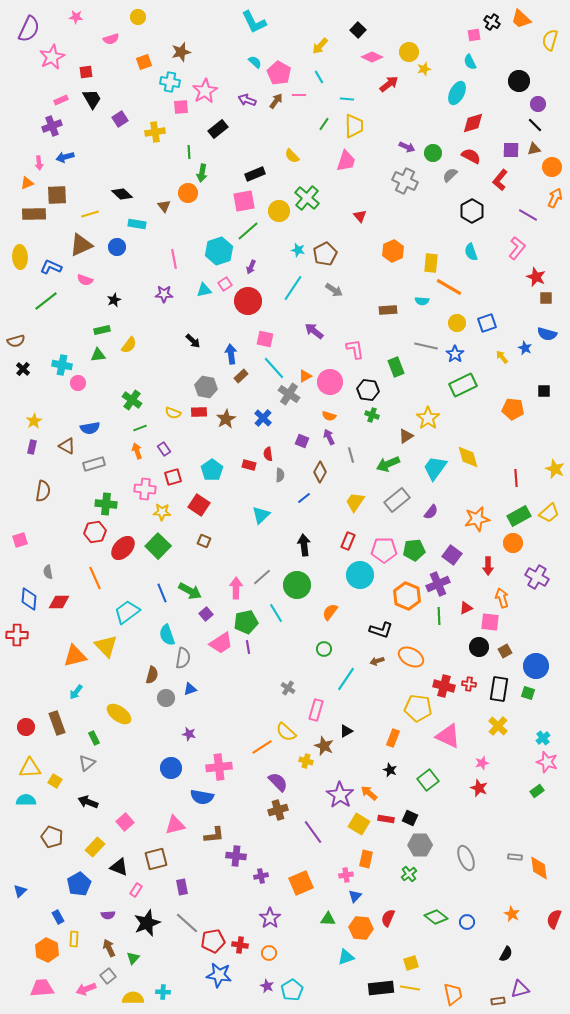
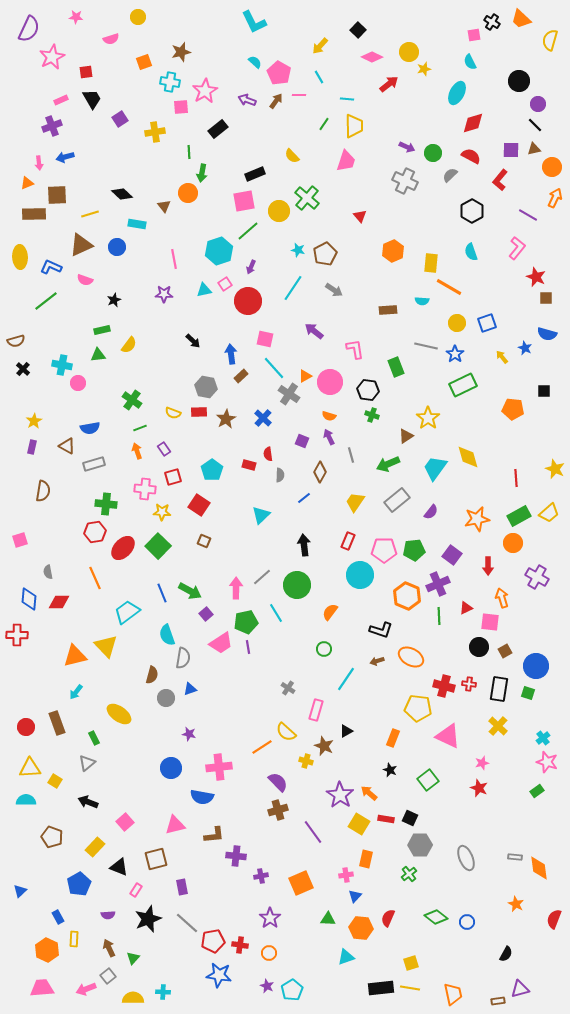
orange star at (512, 914): moved 4 px right, 10 px up
black star at (147, 923): moved 1 px right, 4 px up
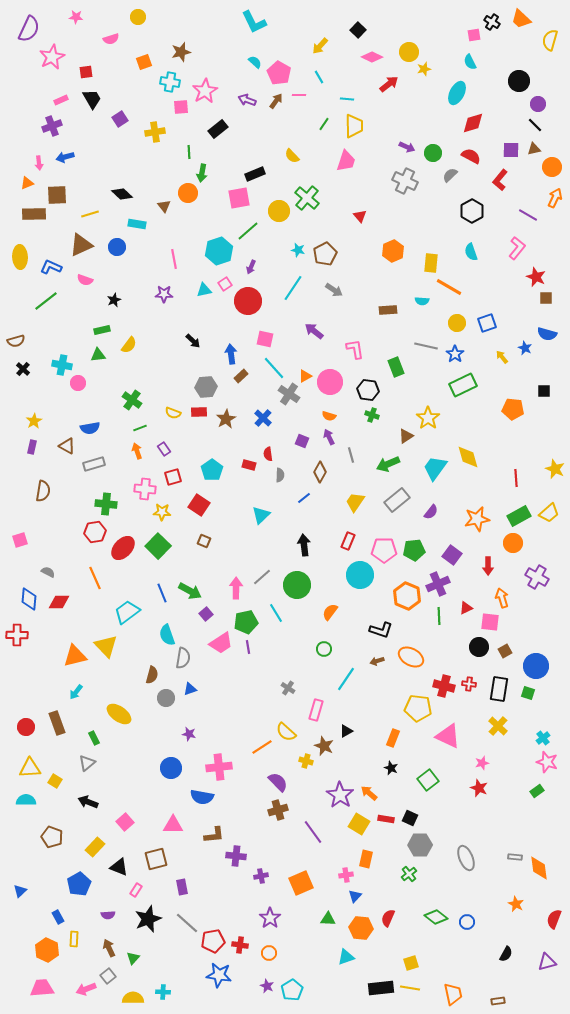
pink square at (244, 201): moved 5 px left, 3 px up
gray hexagon at (206, 387): rotated 15 degrees counterclockwise
gray semicircle at (48, 572): rotated 128 degrees clockwise
black star at (390, 770): moved 1 px right, 2 px up
pink triangle at (175, 825): moved 2 px left; rotated 15 degrees clockwise
purple triangle at (520, 989): moved 27 px right, 27 px up
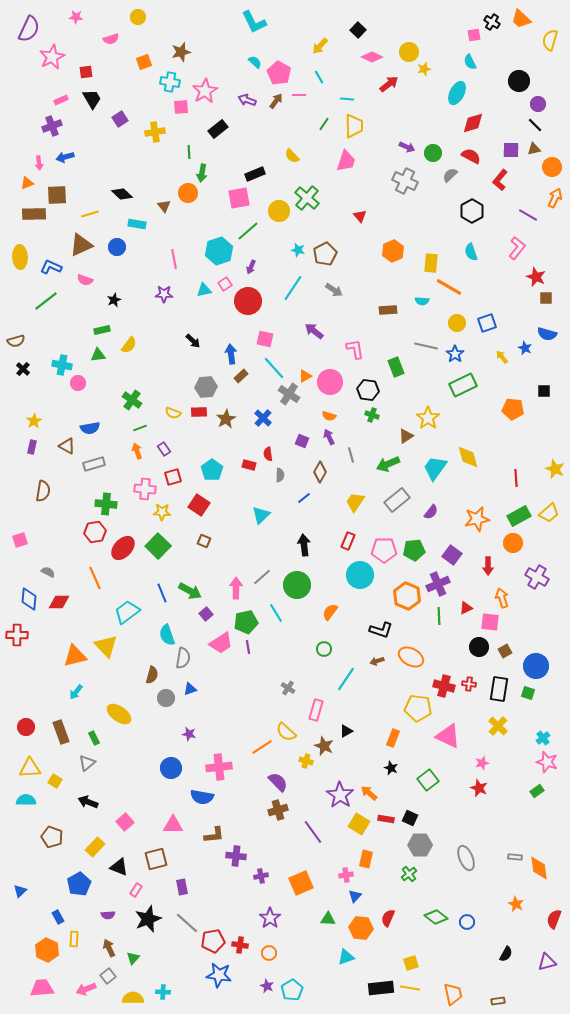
brown rectangle at (57, 723): moved 4 px right, 9 px down
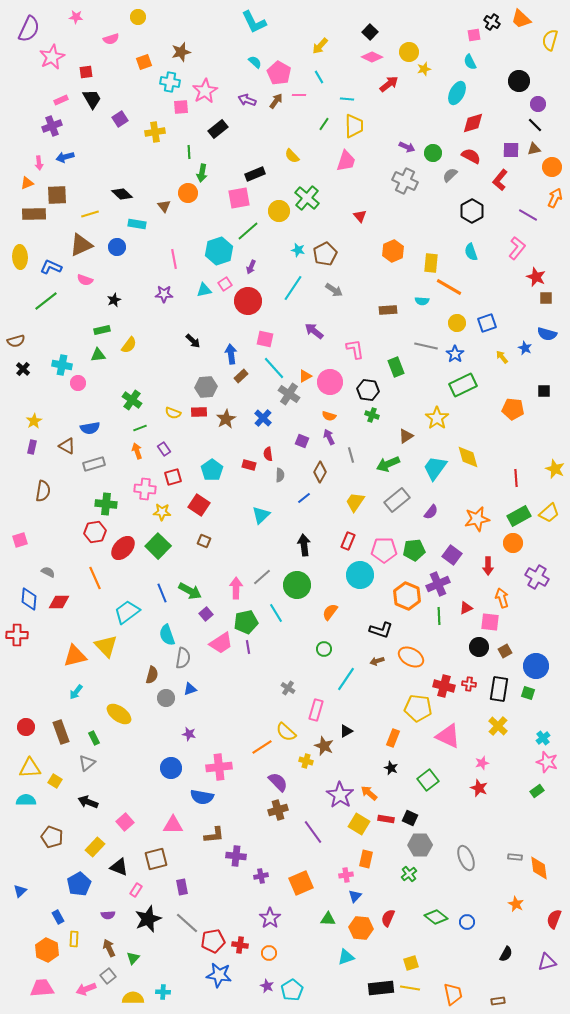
black square at (358, 30): moved 12 px right, 2 px down
yellow star at (428, 418): moved 9 px right
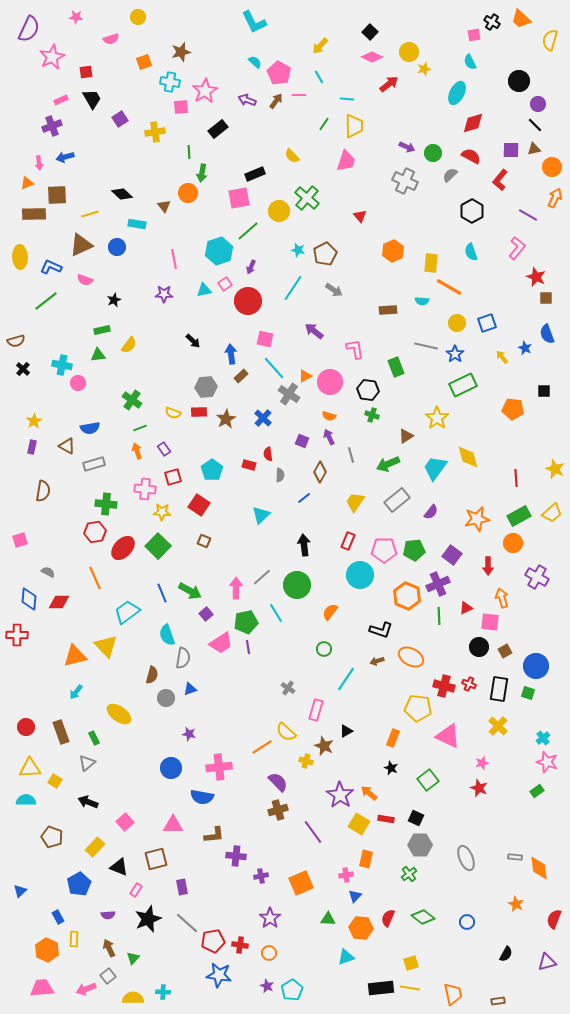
blue semicircle at (547, 334): rotated 54 degrees clockwise
yellow trapezoid at (549, 513): moved 3 px right
red cross at (469, 684): rotated 16 degrees clockwise
black square at (410, 818): moved 6 px right
green diamond at (436, 917): moved 13 px left
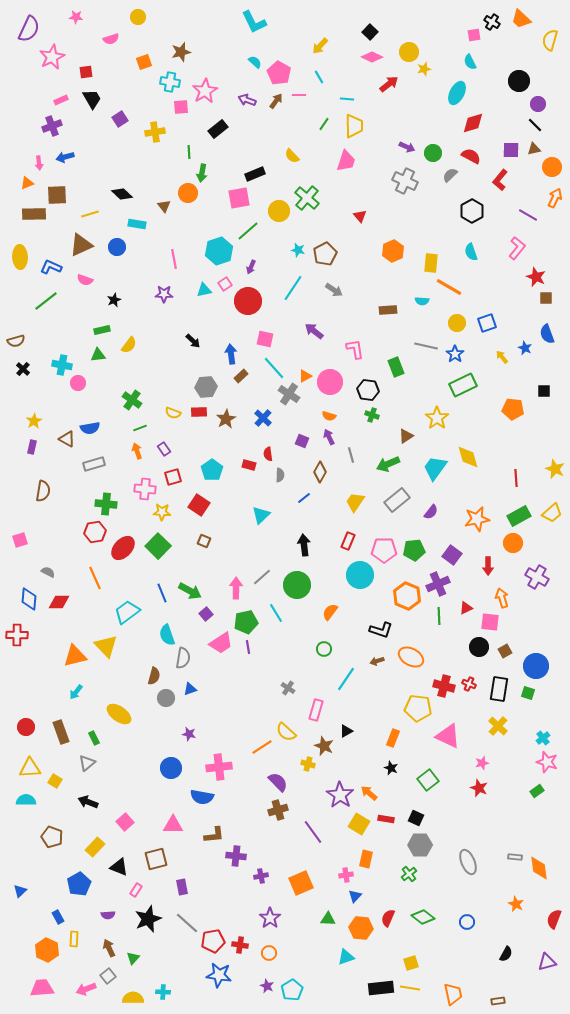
brown triangle at (67, 446): moved 7 px up
brown semicircle at (152, 675): moved 2 px right, 1 px down
yellow cross at (306, 761): moved 2 px right, 3 px down
gray ellipse at (466, 858): moved 2 px right, 4 px down
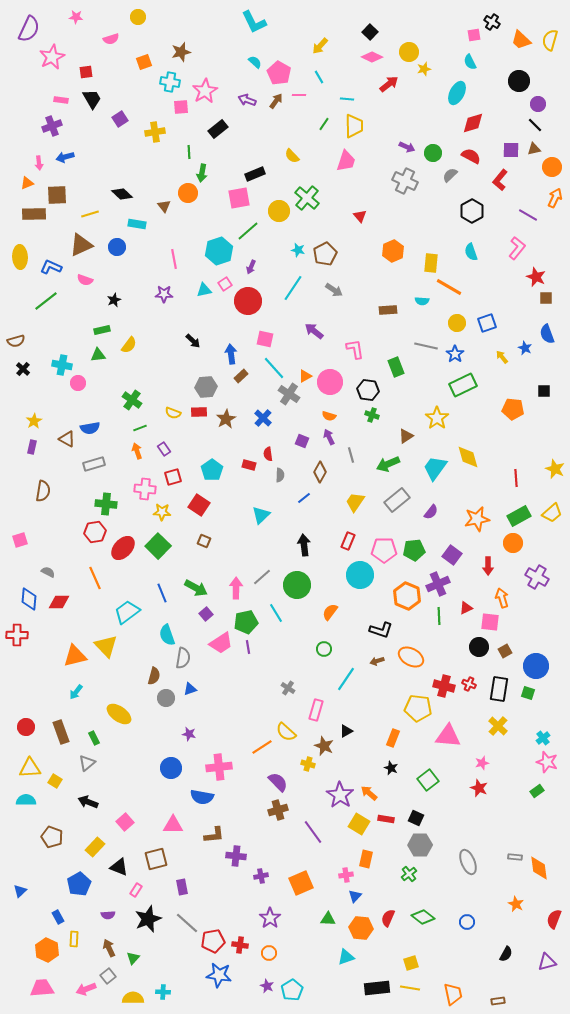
orange trapezoid at (521, 19): moved 21 px down
pink rectangle at (61, 100): rotated 32 degrees clockwise
green arrow at (190, 591): moved 6 px right, 3 px up
pink triangle at (448, 736): rotated 20 degrees counterclockwise
black rectangle at (381, 988): moved 4 px left
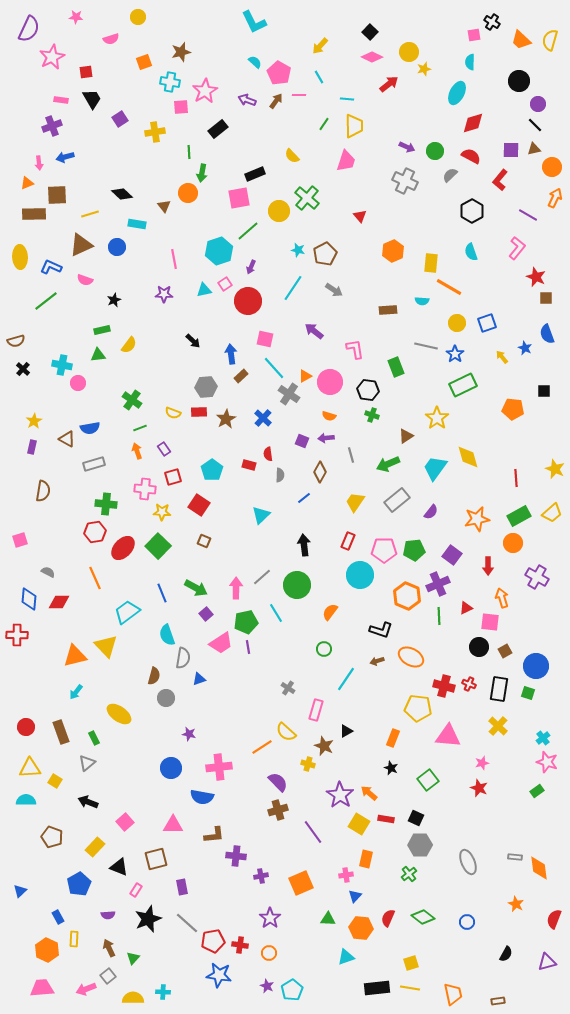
cyan semicircle at (470, 62): rotated 28 degrees clockwise
green circle at (433, 153): moved 2 px right, 2 px up
purple arrow at (329, 437): moved 3 px left, 1 px down; rotated 70 degrees counterclockwise
blue triangle at (190, 689): moved 9 px right, 10 px up
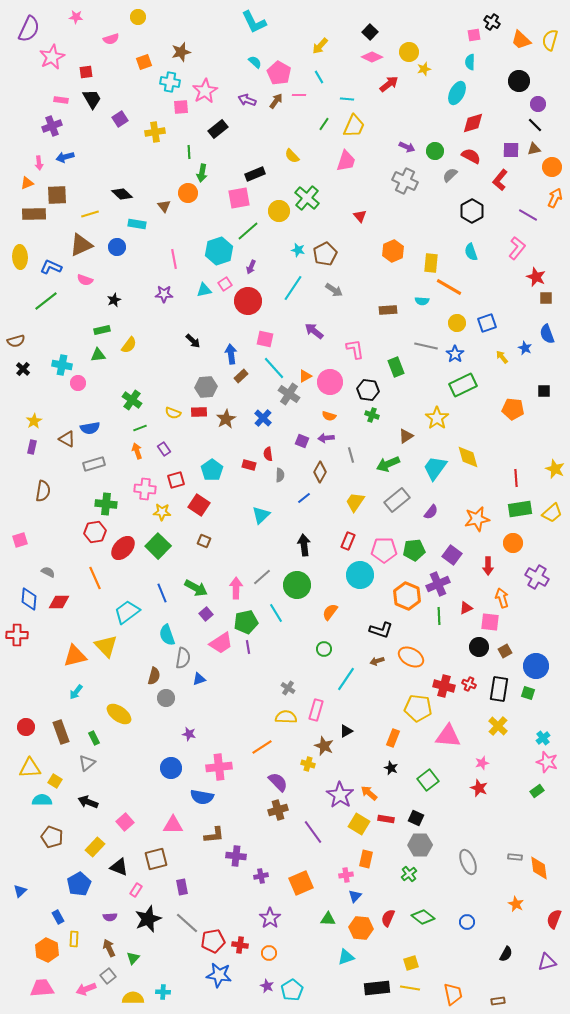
yellow trapezoid at (354, 126): rotated 25 degrees clockwise
red square at (173, 477): moved 3 px right, 3 px down
green rectangle at (519, 516): moved 1 px right, 7 px up; rotated 20 degrees clockwise
yellow semicircle at (286, 732): moved 15 px up; rotated 140 degrees clockwise
cyan semicircle at (26, 800): moved 16 px right
purple semicircle at (108, 915): moved 2 px right, 2 px down
